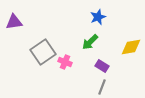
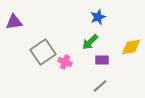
purple rectangle: moved 6 px up; rotated 32 degrees counterclockwise
gray line: moved 2 px left, 1 px up; rotated 28 degrees clockwise
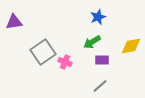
green arrow: moved 2 px right; rotated 12 degrees clockwise
yellow diamond: moved 1 px up
